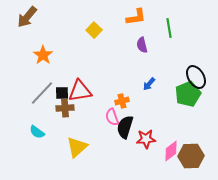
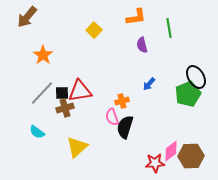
brown cross: rotated 12 degrees counterclockwise
red star: moved 9 px right, 24 px down
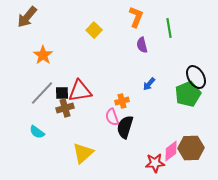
orange L-shape: rotated 60 degrees counterclockwise
yellow triangle: moved 6 px right, 6 px down
brown hexagon: moved 8 px up
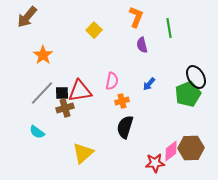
pink semicircle: moved 36 px up; rotated 150 degrees counterclockwise
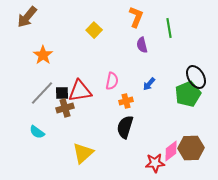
orange cross: moved 4 px right
